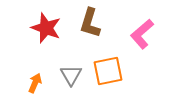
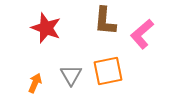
brown L-shape: moved 15 px right, 2 px up; rotated 12 degrees counterclockwise
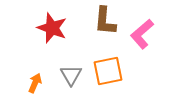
red star: moved 6 px right
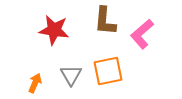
red star: moved 2 px right, 2 px down; rotated 12 degrees counterclockwise
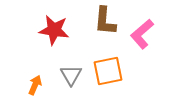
orange arrow: moved 2 px down
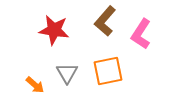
brown L-shape: rotated 36 degrees clockwise
pink L-shape: moved 1 px left; rotated 16 degrees counterclockwise
gray triangle: moved 4 px left, 2 px up
orange arrow: rotated 108 degrees clockwise
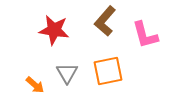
pink L-shape: moved 4 px right, 1 px down; rotated 48 degrees counterclockwise
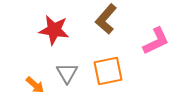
brown L-shape: moved 1 px right, 2 px up
pink L-shape: moved 11 px right, 6 px down; rotated 100 degrees counterclockwise
